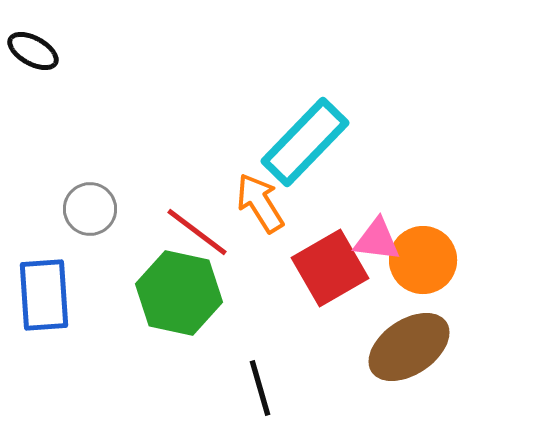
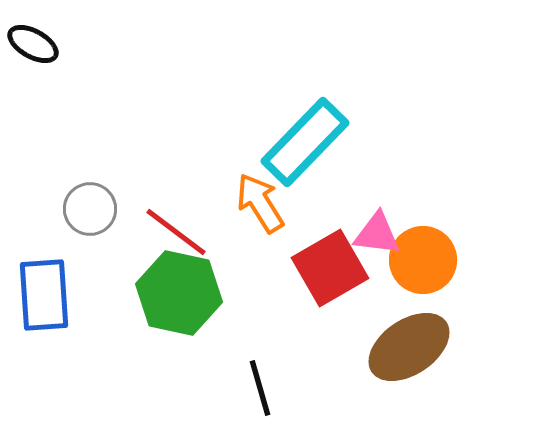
black ellipse: moved 7 px up
red line: moved 21 px left
pink triangle: moved 6 px up
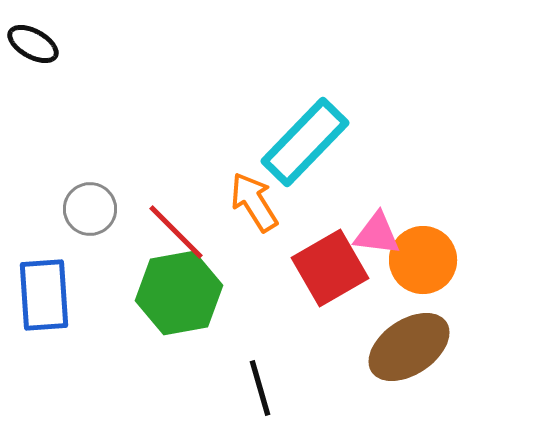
orange arrow: moved 6 px left, 1 px up
red line: rotated 8 degrees clockwise
green hexagon: rotated 22 degrees counterclockwise
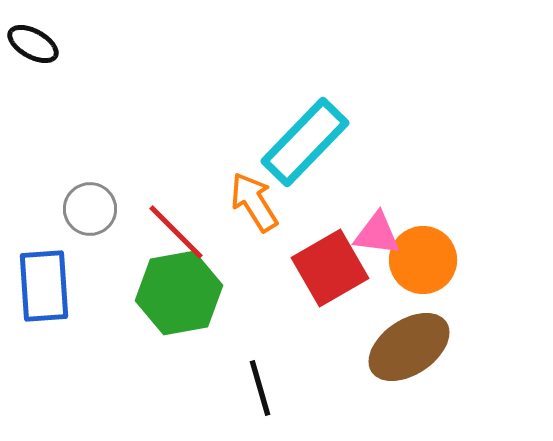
blue rectangle: moved 9 px up
